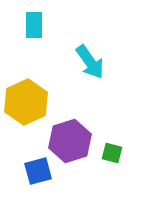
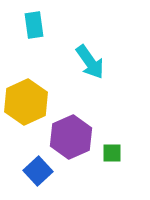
cyan rectangle: rotated 8 degrees counterclockwise
purple hexagon: moved 1 px right, 4 px up; rotated 6 degrees counterclockwise
green square: rotated 15 degrees counterclockwise
blue square: rotated 28 degrees counterclockwise
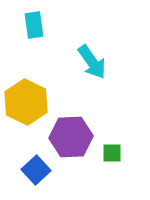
cyan arrow: moved 2 px right
yellow hexagon: rotated 9 degrees counterclockwise
purple hexagon: rotated 21 degrees clockwise
blue square: moved 2 px left, 1 px up
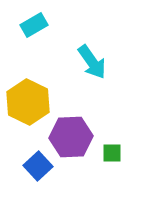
cyan rectangle: rotated 68 degrees clockwise
yellow hexagon: moved 2 px right
blue square: moved 2 px right, 4 px up
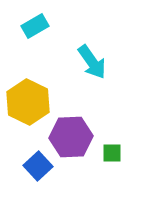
cyan rectangle: moved 1 px right, 1 px down
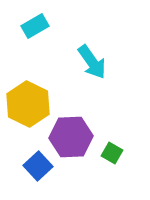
yellow hexagon: moved 2 px down
green square: rotated 30 degrees clockwise
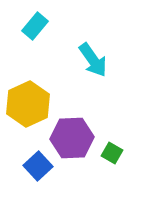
cyan rectangle: rotated 20 degrees counterclockwise
cyan arrow: moved 1 px right, 2 px up
yellow hexagon: rotated 9 degrees clockwise
purple hexagon: moved 1 px right, 1 px down
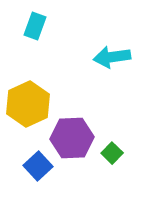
cyan rectangle: rotated 20 degrees counterclockwise
cyan arrow: moved 19 px right, 3 px up; rotated 117 degrees clockwise
green square: rotated 15 degrees clockwise
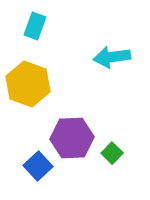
yellow hexagon: moved 20 px up; rotated 15 degrees counterclockwise
